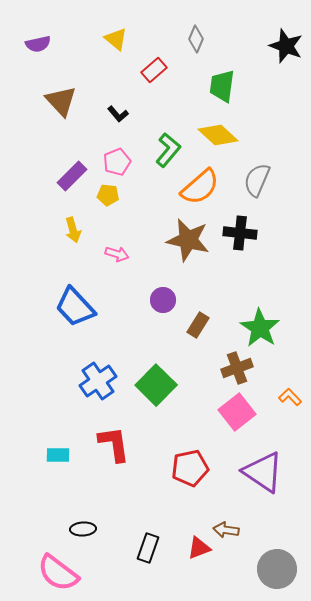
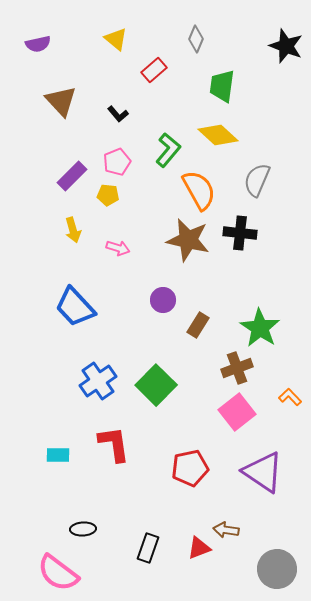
orange semicircle: moved 1 px left, 3 px down; rotated 78 degrees counterclockwise
pink arrow: moved 1 px right, 6 px up
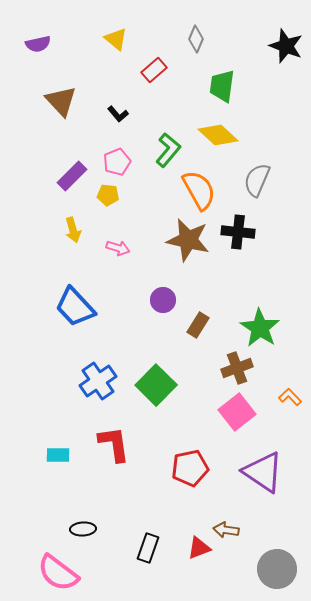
black cross: moved 2 px left, 1 px up
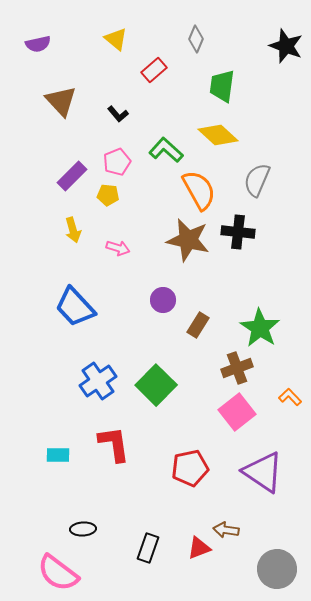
green L-shape: moved 2 px left; rotated 88 degrees counterclockwise
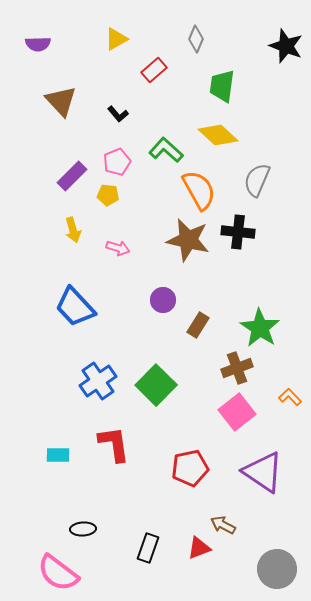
yellow triangle: rotated 50 degrees clockwise
purple semicircle: rotated 10 degrees clockwise
brown arrow: moved 3 px left, 5 px up; rotated 20 degrees clockwise
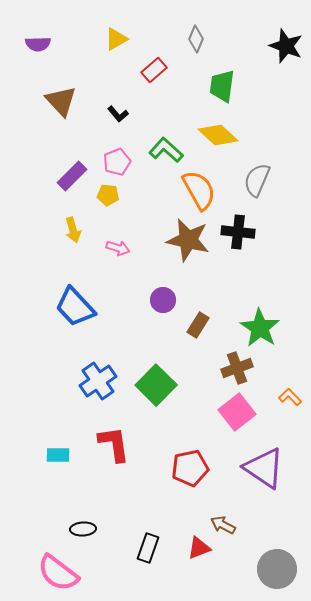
purple triangle: moved 1 px right, 4 px up
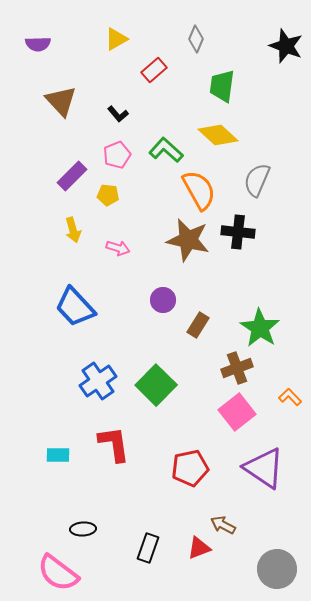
pink pentagon: moved 7 px up
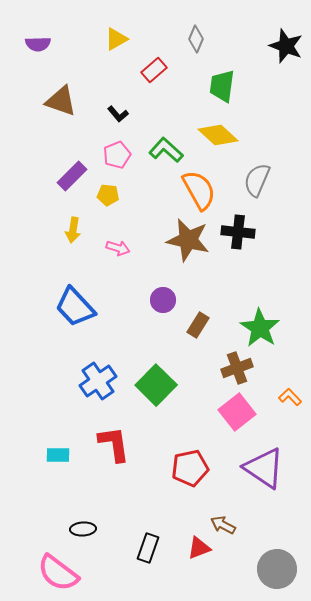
brown triangle: rotated 28 degrees counterclockwise
yellow arrow: rotated 25 degrees clockwise
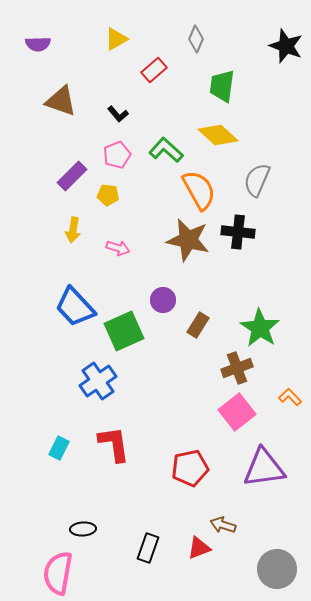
green square: moved 32 px left, 54 px up; rotated 21 degrees clockwise
cyan rectangle: moved 1 px right, 7 px up; rotated 65 degrees counterclockwise
purple triangle: rotated 42 degrees counterclockwise
brown arrow: rotated 10 degrees counterclockwise
pink semicircle: rotated 63 degrees clockwise
